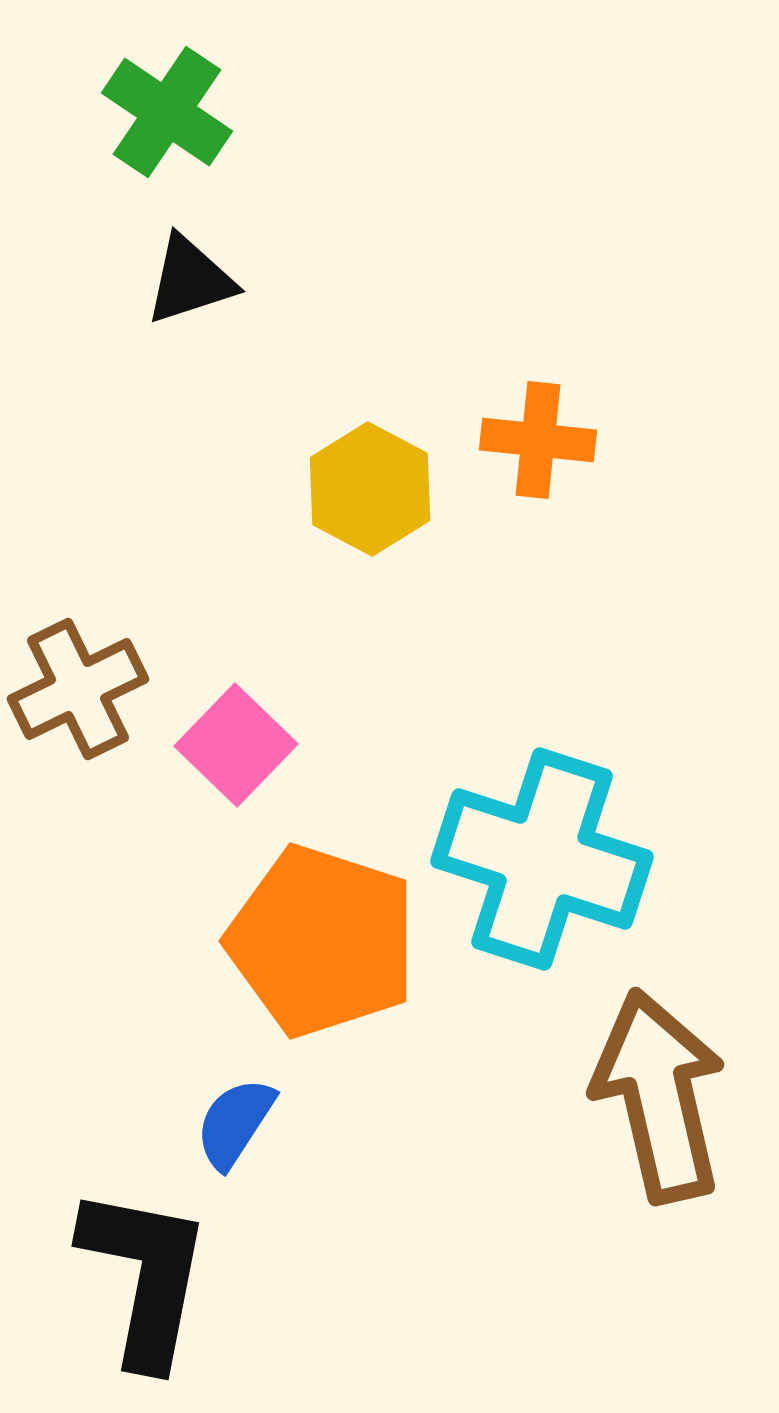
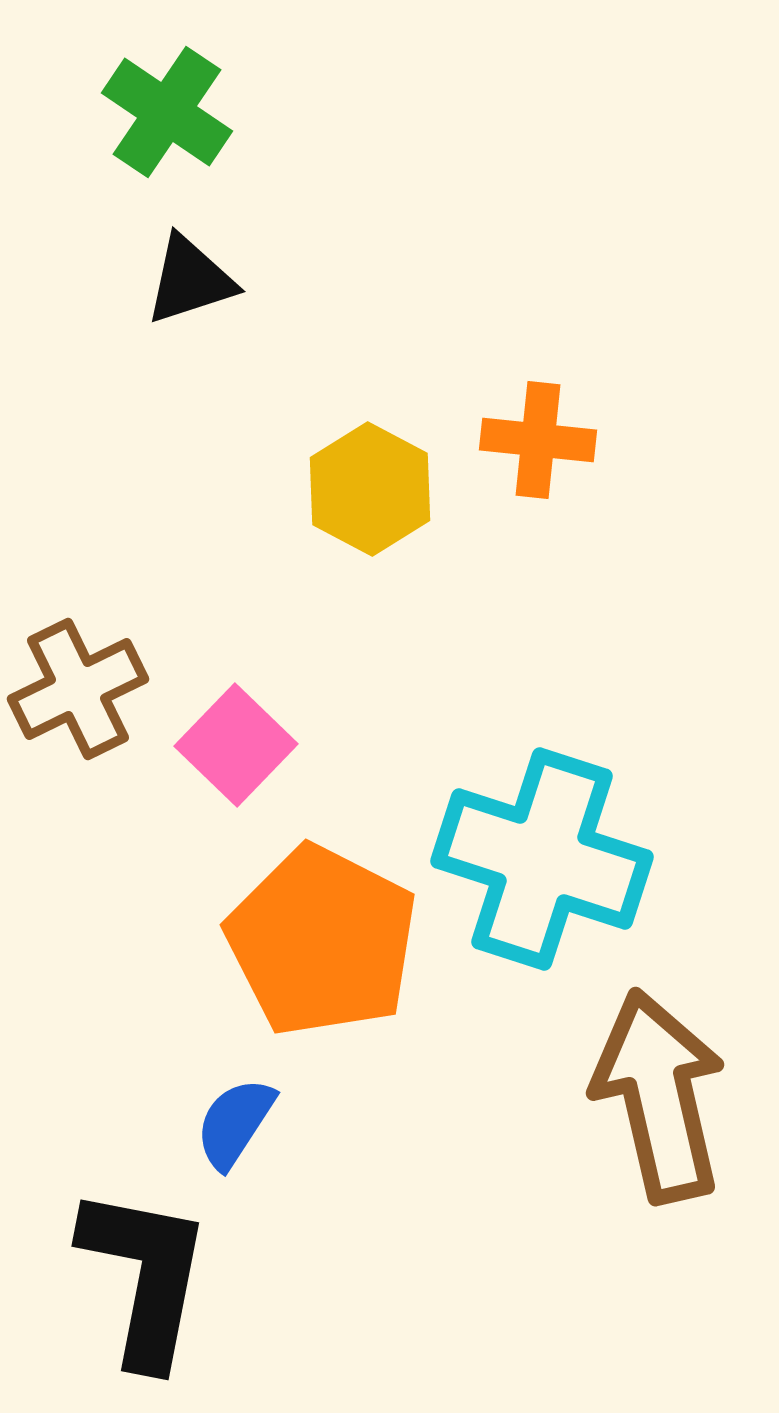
orange pentagon: rotated 9 degrees clockwise
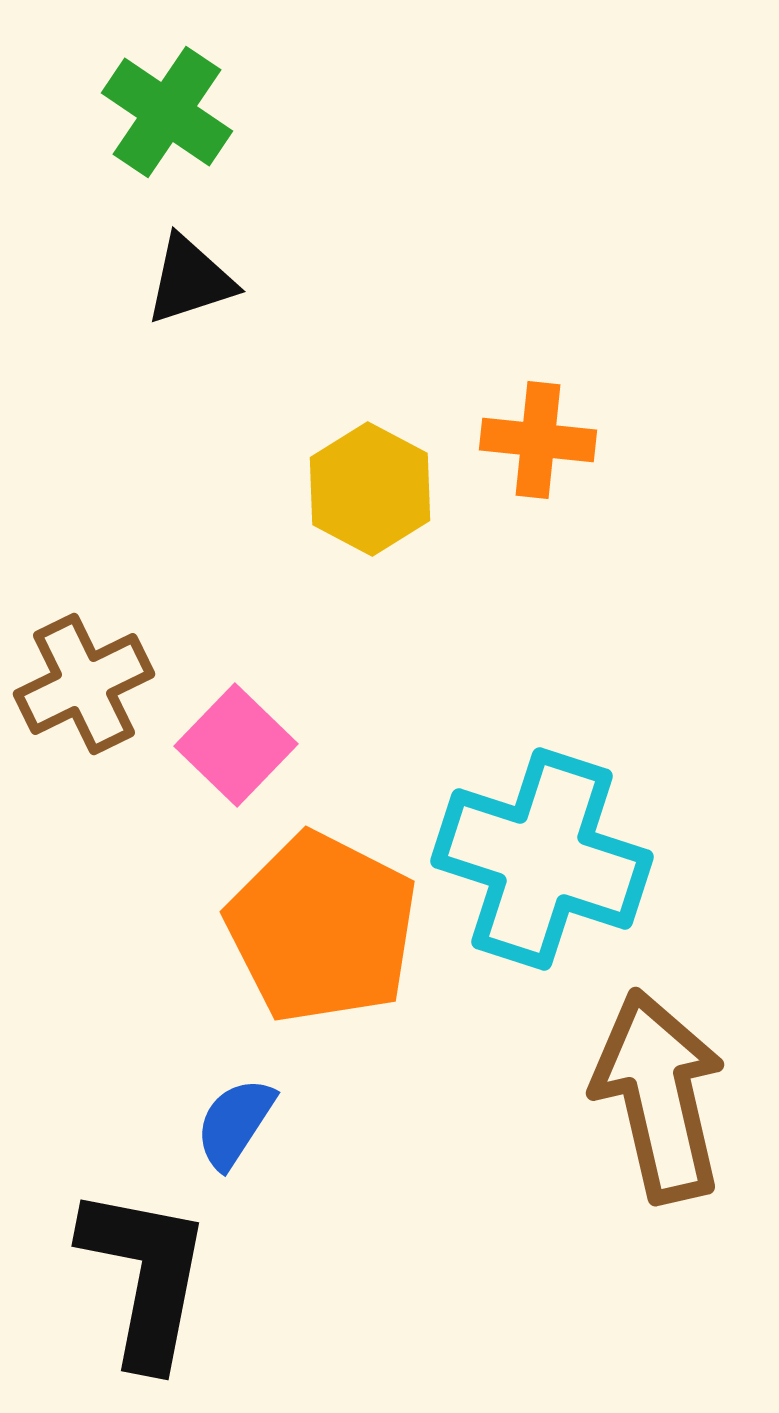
brown cross: moved 6 px right, 5 px up
orange pentagon: moved 13 px up
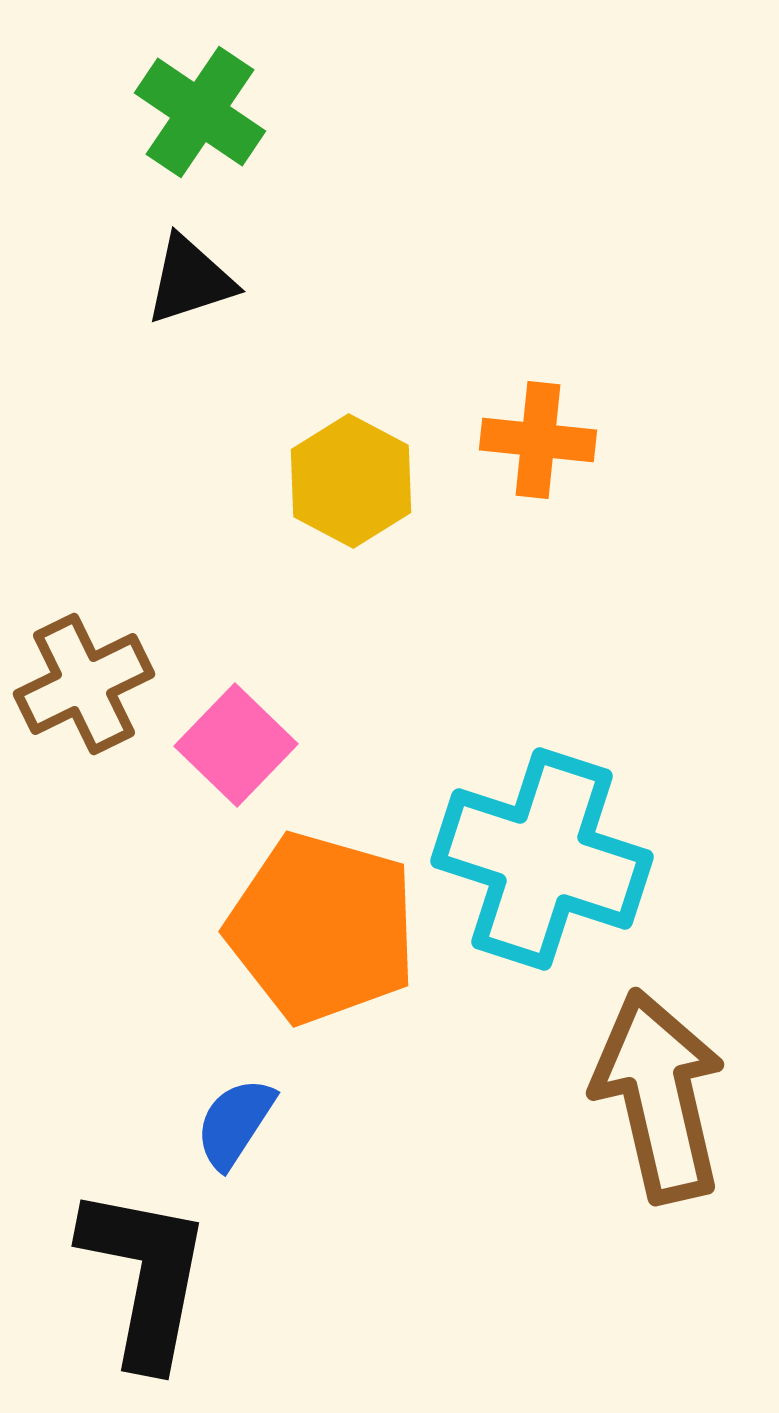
green cross: moved 33 px right
yellow hexagon: moved 19 px left, 8 px up
orange pentagon: rotated 11 degrees counterclockwise
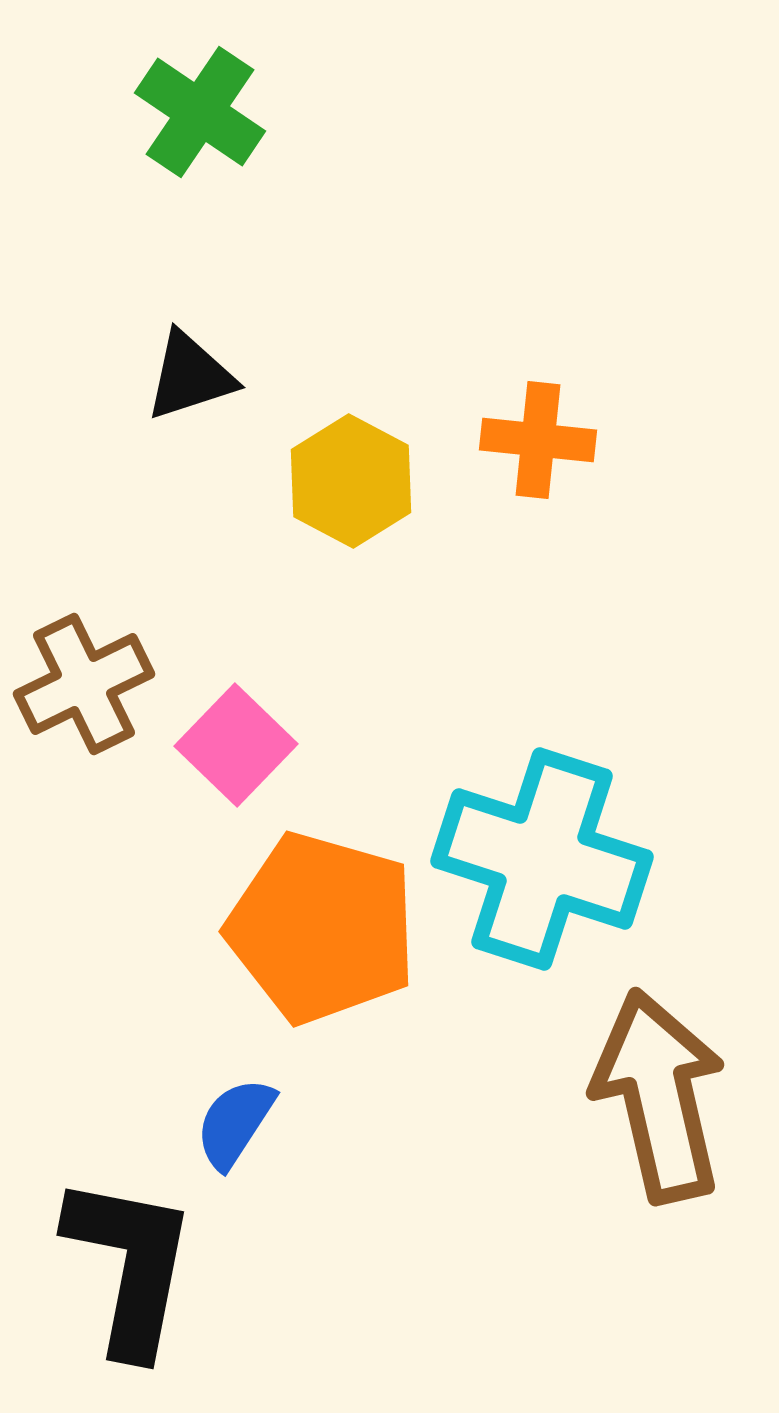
black triangle: moved 96 px down
black L-shape: moved 15 px left, 11 px up
